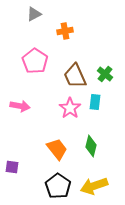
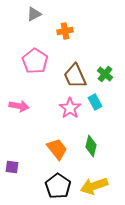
cyan rectangle: rotated 35 degrees counterclockwise
pink arrow: moved 1 px left
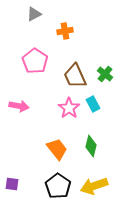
cyan rectangle: moved 2 px left, 2 px down
pink star: moved 1 px left
purple square: moved 17 px down
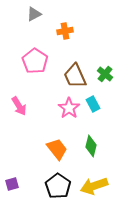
pink arrow: rotated 48 degrees clockwise
purple square: rotated 24 degrees counterclockwise
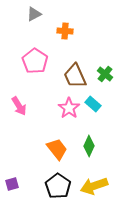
orange cross: rotated 14 degrees clockwise
cyan rectangle: rotated 21 degrees counterclockwise
green diamond: moved 2 px left; rotated 10 degrees clockwise
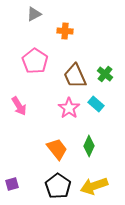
cyan rectangle: moved 3 px right
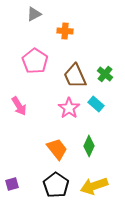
black pentagon: moved 2 px left, 1 px up
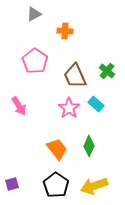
green cross: moved 2 px right, 3 px up
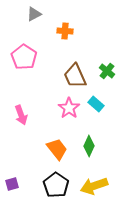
pink pentagon: moved 11 px left, 4 px up
pink arrow: moved 2 px right, 9 px down; rotated 12 degrees clockwise
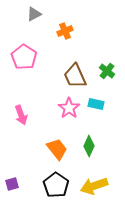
orange cross: rotated 28 degrees counterclockwise
cyan rectangle: rotated 28 degrees counterclockwise
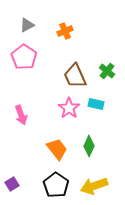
gray triangle: moved 7 px left, 11 px down
purple square: rotated 16 degrees counterclockwise
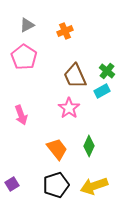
cyan rectangle: moved 6 px right, 13 px up; rotated 42 degrees counterclockwise
black pentagon: rotated 20 degrees clockwise
